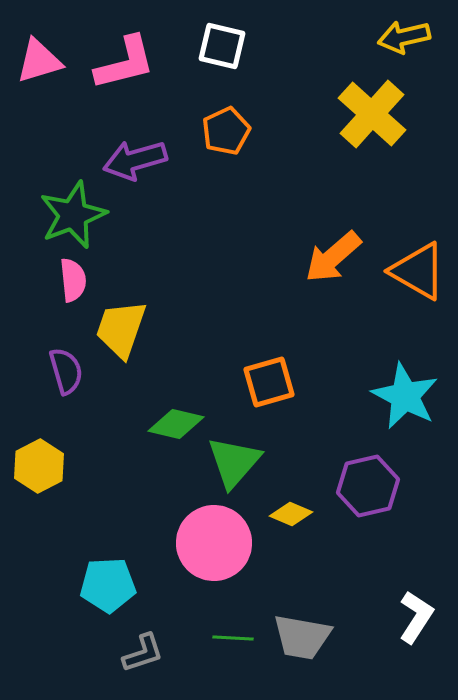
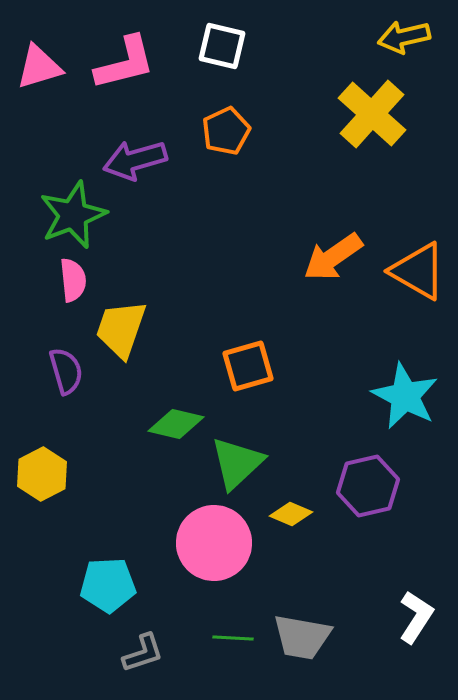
pink triangle: moved 6 px down
orange arrow: rotated 6 degrees clockwise
orange square: moved 21 px left, 16 px up
green triangle: moved 3 px right, 1 px down; rotated 6 degrees clockwise
yellow hexagon: moved 3 px right, 8 px down
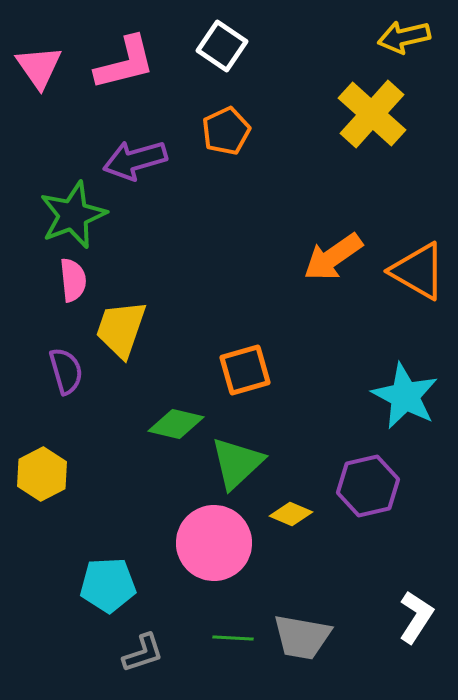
white square: rotated 21 degrees clockwise
pink triangle: rotated 48 degrees counterclockwise
orange square: moved 3 px left, 4 px down
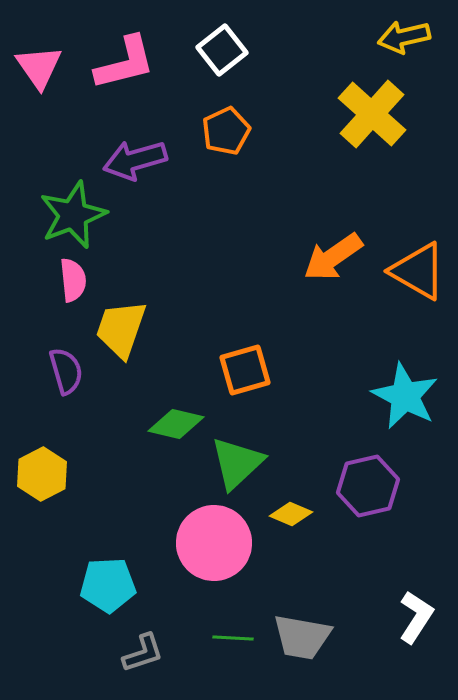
white square: moved 4 px down; rotated 18 degrees clockwise
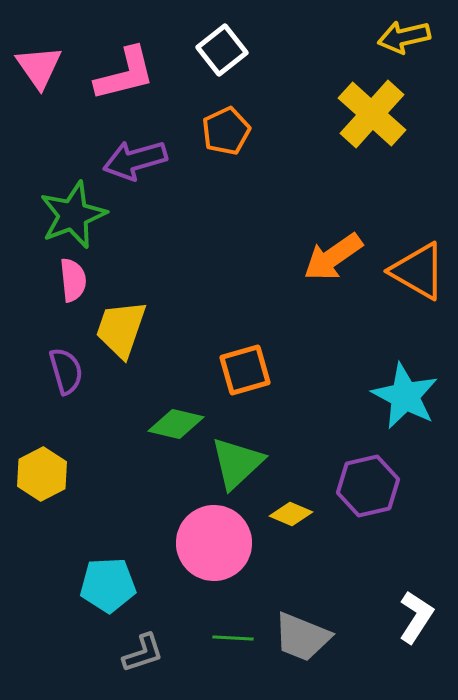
pink L-shape: moved 11 px down
gray trapezoid: rotated 12 degrees clockwise
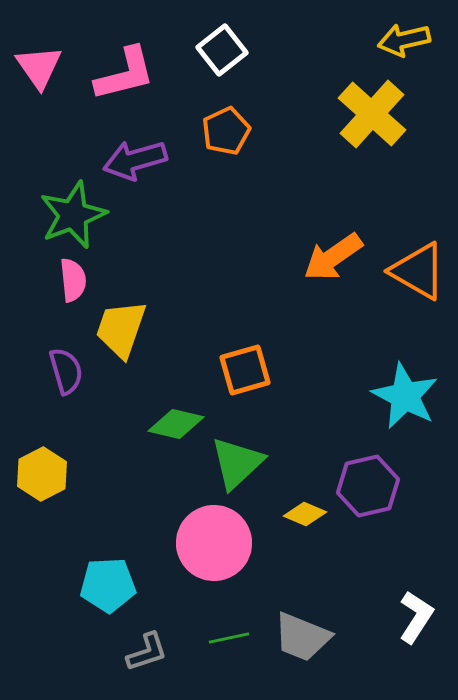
yellow arrow: moved 3 px down
yellow diamond: moved 14 px right
green line: moved 4 px left; rotated 15 degrees counterclockwise
gray L-shape: moved 4 px right, 1 px up
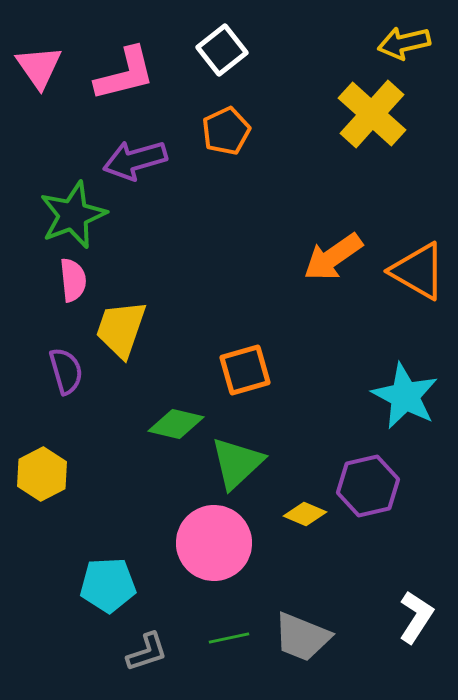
yellow arrow: moved 3 px down
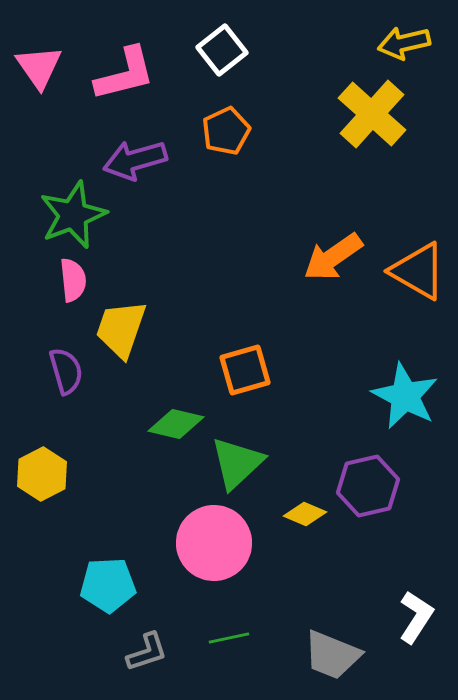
gray trapezoid: moved 30 px right, 18 px down
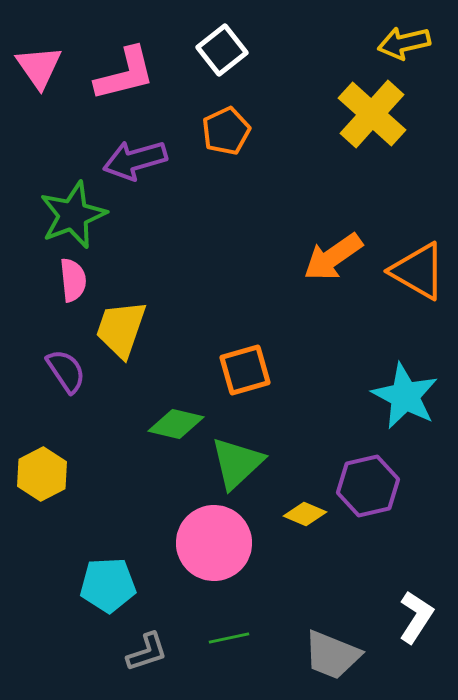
purple semicircle: rotated 18 degrees counterclockwise
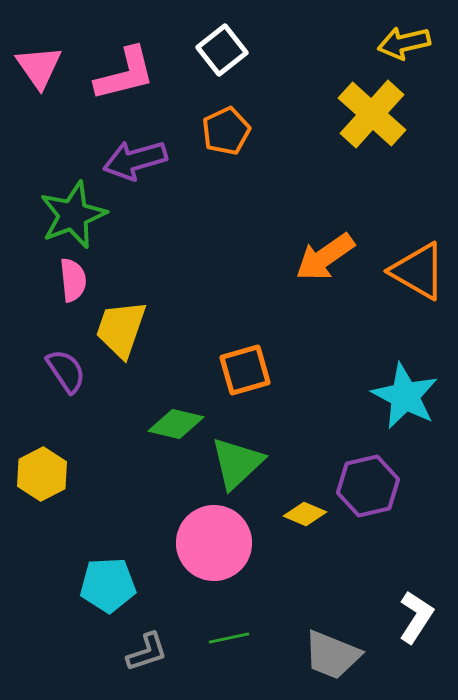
orange arrow: moved 8 px left
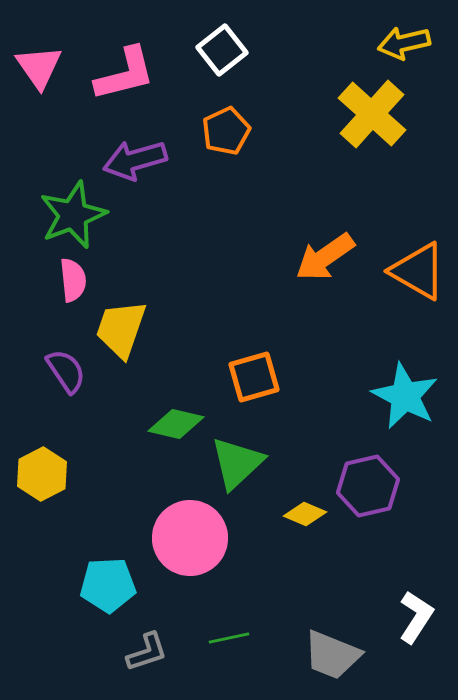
orange square: moved 9 px right, 7 px down
pink circle: moved 24 px left, 5 px up
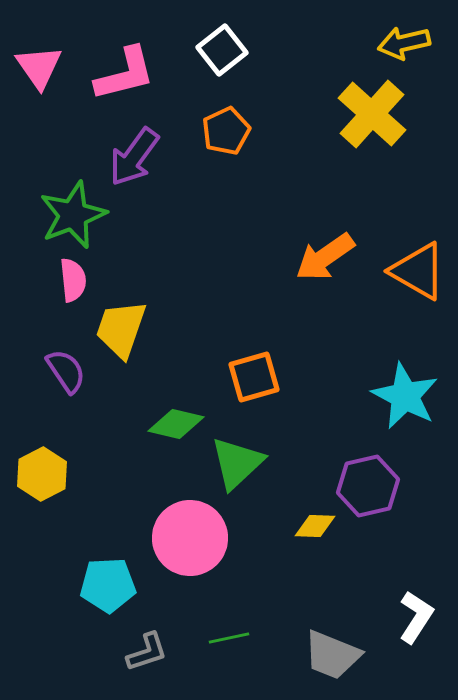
purple arrow: moved 1 px left, 3 px up; rotated 38 degrees counterclockwise
yellow diamond: moved 10 px right, 12 px down; rotated 21 degrees counterclockwise
